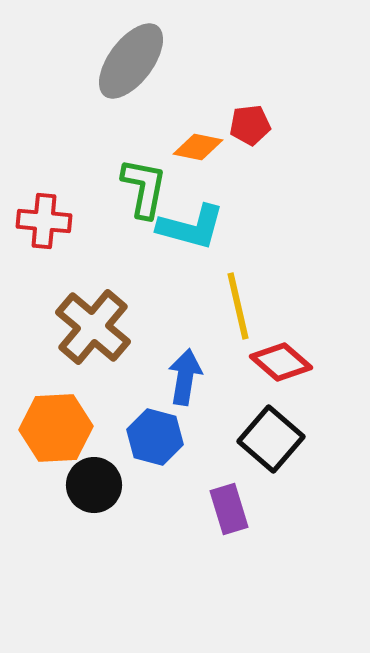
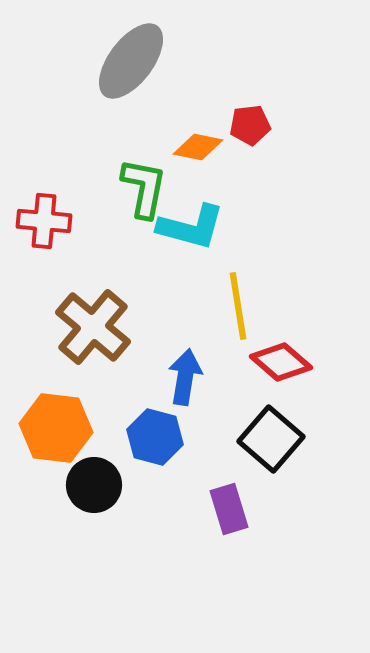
yellow line: rotated 4 degrees clockwise
orange hexagon: rotated 10 degrees clockwise
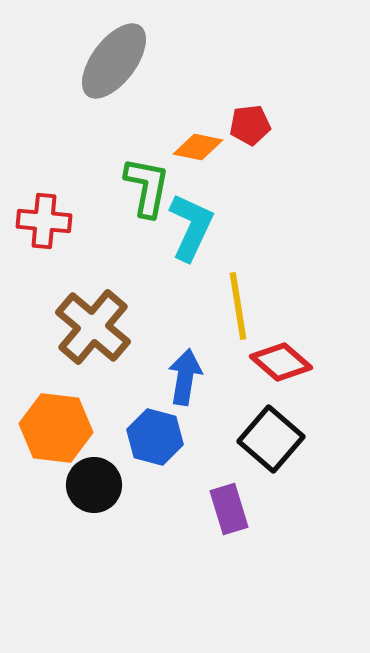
gray ellipse: moved 17 px left
green L-shape: moved 3 px right, 1 px up
cyan L-shape: rotated 80 degrees counterclockwise
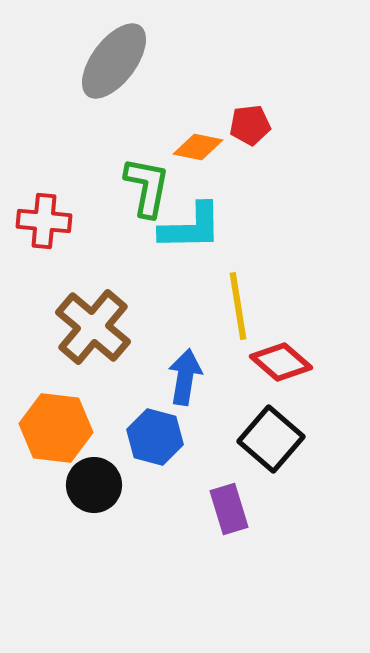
cyan L-shape: rotated 64 degrees clockwise
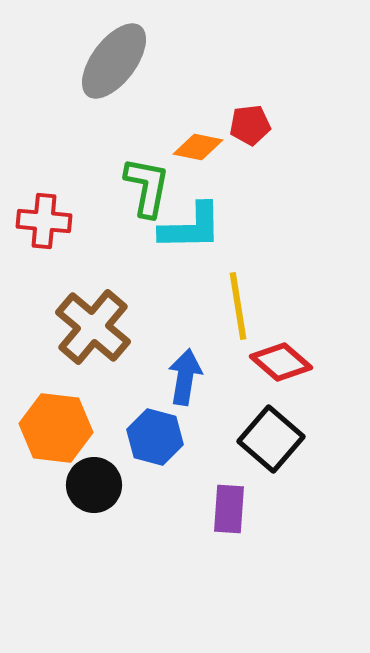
purple rectangle: rotated 21 degrees clockwise
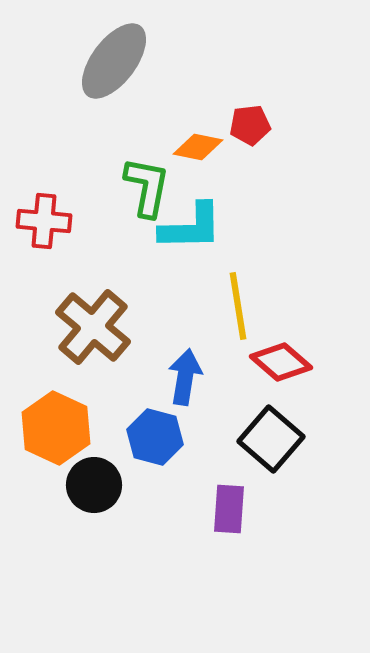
orange hexagon: rotated 18 degrees clockwise
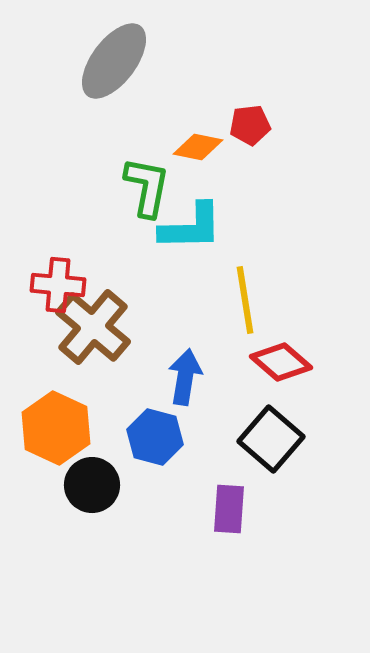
red cross: moved 14 px right, 64 px down
yellow line: moved 7 px right, 6 px up
black circle: moved 2 px left
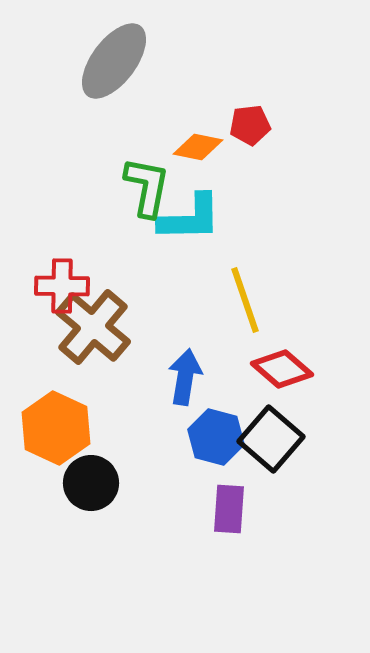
cyan L-shape: moved 1 px left, 9 px up
red cross: moved 4 px right, 1 px down; rotated 4 degrees counterclockwise
yellow line: rotated 10 degrees counterclockwise
red diamond: moved 1 px right, 7 px down
blue hexagon: moved 61 px right
black circle: moved 1 px left, 2 px up
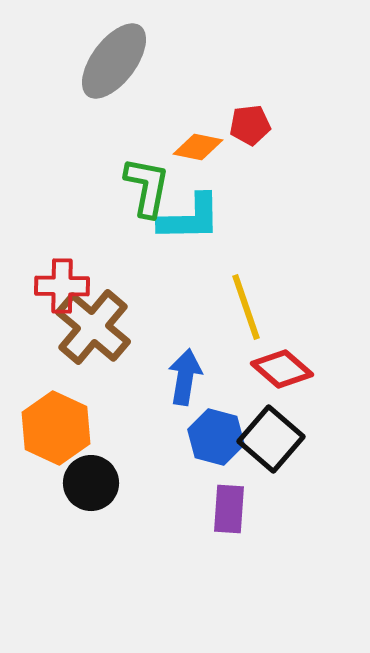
yellow line: moved 1 px right, 7 px down
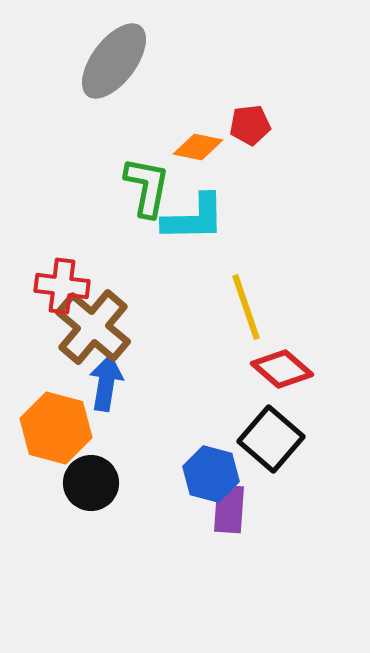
cyan L-shape: moved 4 px right
red cross: rotated 6 degrees clockwise
blue arrow: moved 79 px left, 6 px down
orange hexagon: rotated 10 degrees counterclockwise
blue hexagon: moved 5 px left, 37 px down
